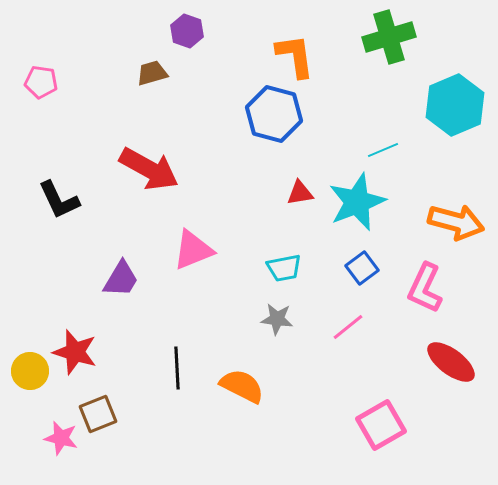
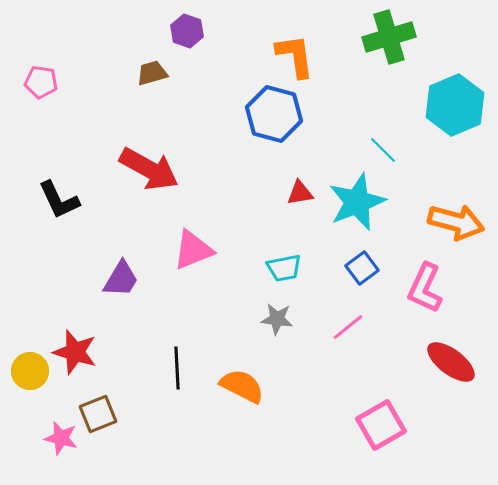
cyan line: rotated 68 degrees clockwise
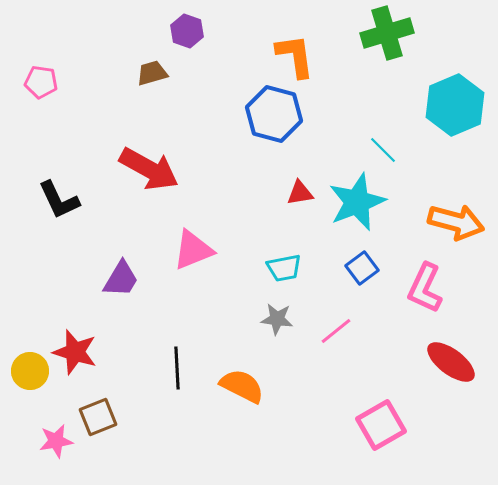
green cross: moved 2 px left, 4 px up
pink line: moved 12 px left, 4 px down
brown square: moved 3 px down
pink star: moved 5 px left, 3 px down; rotated 24 degrees counterclockwise
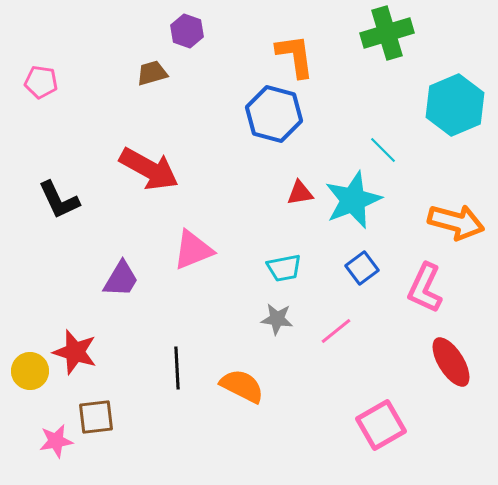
cyan star: moved 4 px left, 2 px up
red ellipse: rotated 21 degrees clockwise
brown square: moved 2 px left; rotated 15 degrees clockwise
